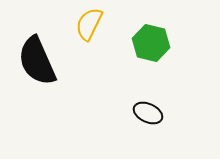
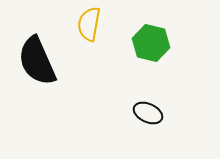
yellow semicircle: rotated 16 degrees counterclockwise
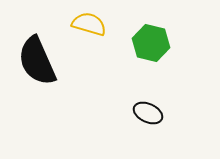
yellow semicircle: rotated 96 degrees clockwise
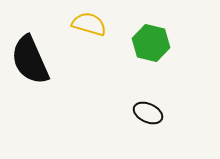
black semicircle: moved 7 px left, 1 px up
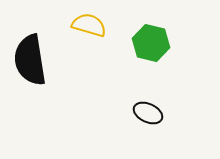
yellow semicircle: moved 1 px down
black semicircle: rotated 15 degrees clockwise
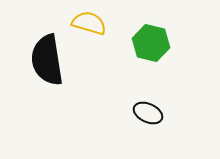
yellow semicircle: moved 2 px up
black semicircle: moved 17 px right
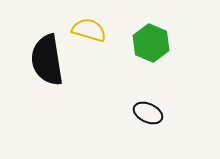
yellow semicircle: moved 7 px down
green hexagon: rotated 9 degrees clockwise
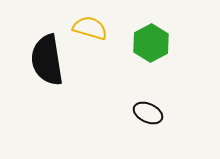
yellow semicircle: moved 1 px right, 2 px up
green hexagon: rotated 9 degrees clockwise
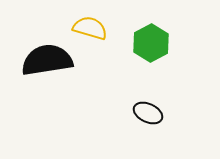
black semicircle: rotated 90 degrees clockwise
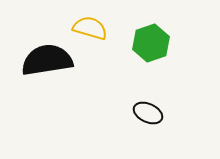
green hexagon: rotated 9 degrees clockwise
